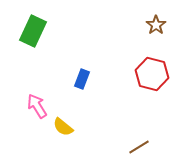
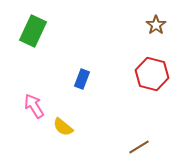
pink arrow: moved 3 px left
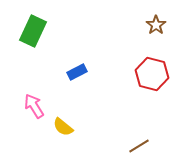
blue rectangle: moved 5 px left, 7 px up; rotated 42 degrees clockwise
brown line: moved 1 px up
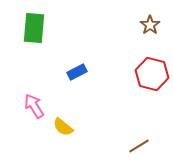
brown star: moved 6 px left
green rectangle: moved 1 px right, 3 px up; rotated 20 degrees counterclockwise
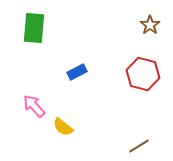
red hexagon: moved 9 px left
pink arrow: rotated 10 degrees counterclockwise
